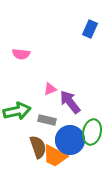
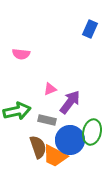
purple arrow: rotated 75 degrees clockwise
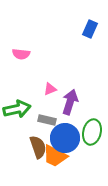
purple arrow: rotated 20 degrees counterclockwise
green arrow: moved 2 px up
blue circle: moved 5 px left, 2 px up
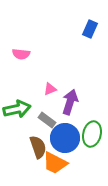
gray rectangle: rotated 24 degrees clockwise
green ellipse: moved 2 px down
orange trapezoid: moved 7 px down
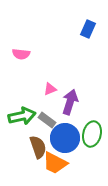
blue rectangle: moved 2 px left
green arrow: moved 5 px right, 7 px down
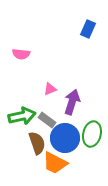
purple arrow: moved 2 px right
brown semicircle: moved 1 px left, 4 px up
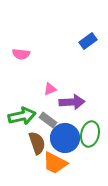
blue rectangle: moved 12 px down; rotated 30 degrees clockwise
purple arrow: rotated 70 degrees clockwise
gray rectangle: moved 1 px right
green ellipse: moved 2 px left
